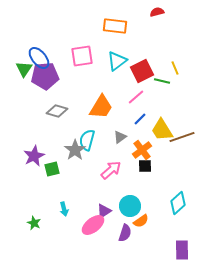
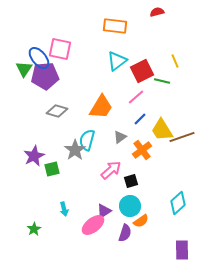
pink square: moved 22 px left, 7 px up; rotated 20 degrees clockwise
yellow line: moved 7 px up
black square: moved 14 px left, 15 px down; rotated 16 degrees counterclockwise
green star: moved 6 px down; rotated 16 degrees clockwise
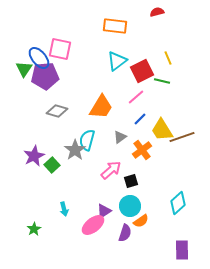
yellow line: moved 7 px left, 3 px up
green square: moved 4 px up; rotated 28 degrees counterclockwise
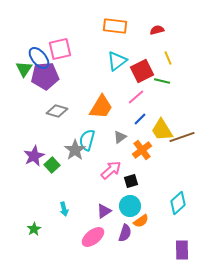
red semicircle: moved 18 px down
pink square: rotated 25 degrees counterclockwise
pink ellipse: moved 12 px down
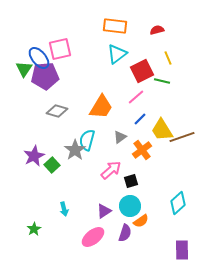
cyan triangle: moved 7 px up
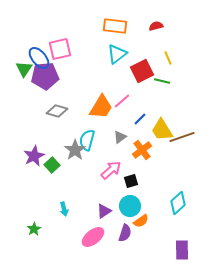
red semicircle: moved 1 px left, 4 px up
pink line: moved 14 px left, 4 px down
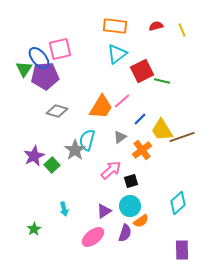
yellow line: moved 14 px right, 28 px up
